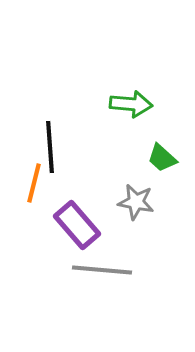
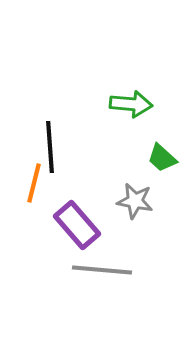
gray star: moved 1 px left, 1 px up
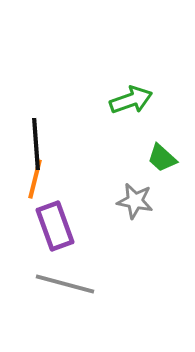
green arrow: moved 4 px up; rotated 24 degrees counterclockwise
black line: moved 14 px left, 3 px up
orange line: moved 1 px right, 4 px up
purple rectangle: moved 22 px left, 1 px down; rotated 21 degrees clockwise
gray line: moved 37 px left, 14 px down; rotated 10 degrees clockwise
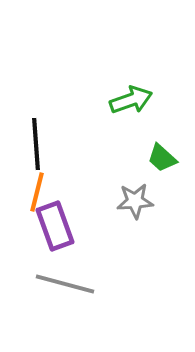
orange line: moved 2 px right, 13 px down
gray star: rotated 15 degrees counterclockwise
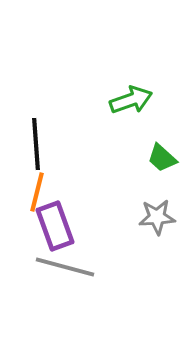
gray star: moved 22 px right, 16 px down
gray line: moved 17 px up
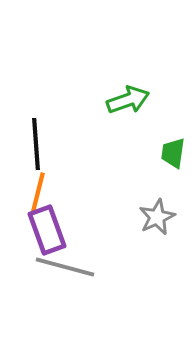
green arrow: moved 3 px left
green trapezoid: moved 11 px right, 5 px up; rotated 56 degrees clockwise
orange line: moved 1 px right
gray star: rotated 21 degrees counterclockwise
purple rectangle: moved 8 px left, 4 px down
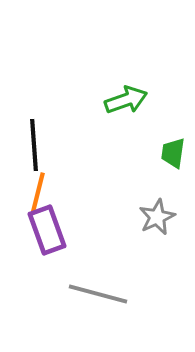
green arrow: moved 2 px left
black line: moved 2 px left, 1 px down
gray line: moved 33 px right, 27 px down
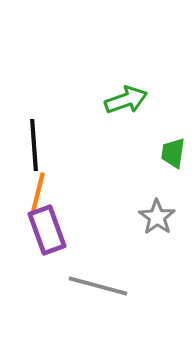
gray star: rotated 12 degrees counterclockwise
gray line: moved 8 px up
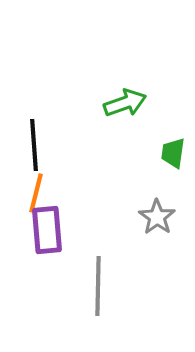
green arrow: moved 1 px left, 3 px down
orange line: moved 2 px left, 1 px down
purple rectangle: rotated 15 degrees clockwise
gray line: rotated 76 degrees clockwise
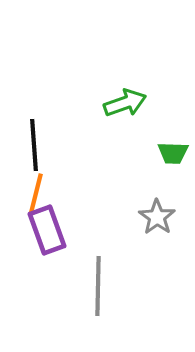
green trapezoid: rotated 96 degrees counterclockwise
purple rectangle: rotated 15 degrees counterclockwise
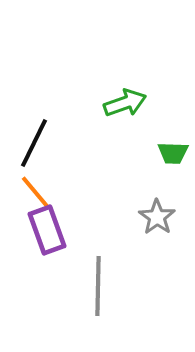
black line: moved 2 px up; rotated 30 degrees clockwise
orange line: rotated 54 degrees counterclockwise
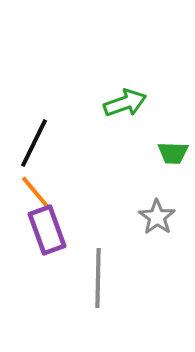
gray line: moved 8 px up
